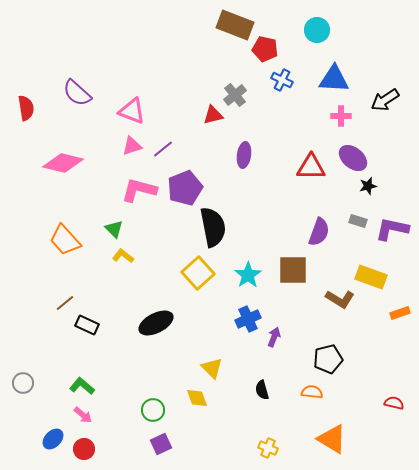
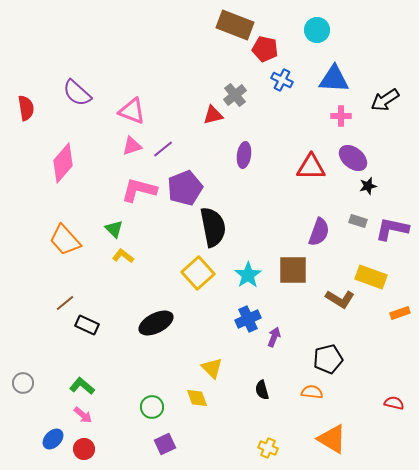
pink diamond at (63, 163): rotated 63 degrees counterclockwise
green circle at (153, 410): moved 1 px left, 3 px up
purple square at (161, 444): moved 4 px right
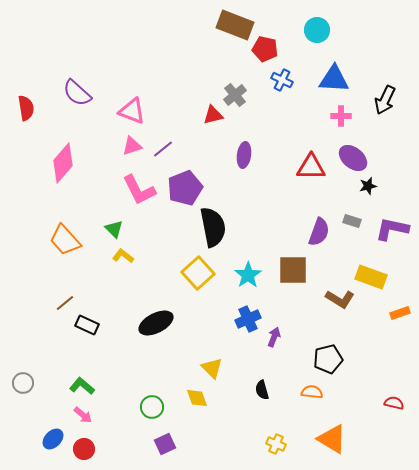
black arrow at (385, 100): rotated 32 degrees counterclockwise
pink L-shape at (139, 190): rotated 132 degrees counterclockwise
gray rectangle at (358, 221): moved 6 px left
yellow cross at (268, 448): moved 8 px right, 4 px up
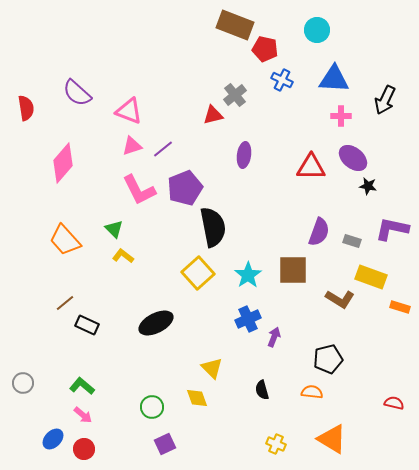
pink triangle at (132, 111): moved 3 px left
black star at (368, 186): rotated 24 degrees clockwise
gray rectangle at (352, 221): moved 20 px down
orange rectangle at (400, 313): moved 6 px up; rotated 36 degrees clockwise
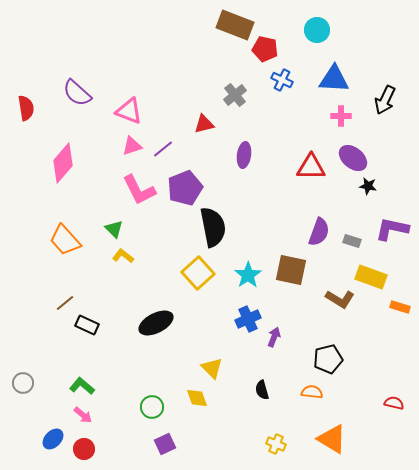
red triangle at (213, 115): moved 9 px left, 9 px down
brown square at (293, 270): moved 2 px left; rotated 12 degrees clockwise
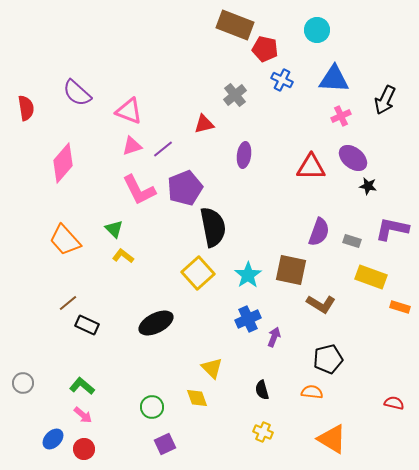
pink cross at (341, 116): rotated 24 degrees counterclockwise
brown L-shape at (340, 299): moved 19 px left, 5 px down
brown line at (65, 303): moved 3 px right
yellow cross at (276, 444): moved 13 px left, 12 px up
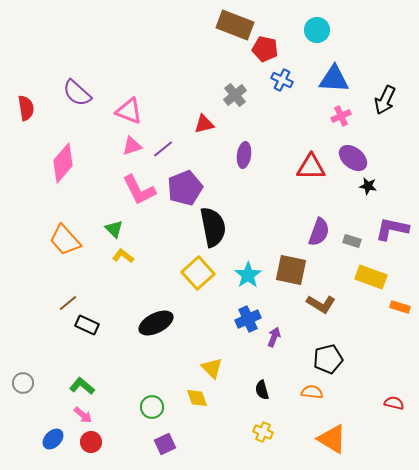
red circle at (84, 449): moved 7 px right, 7 px up
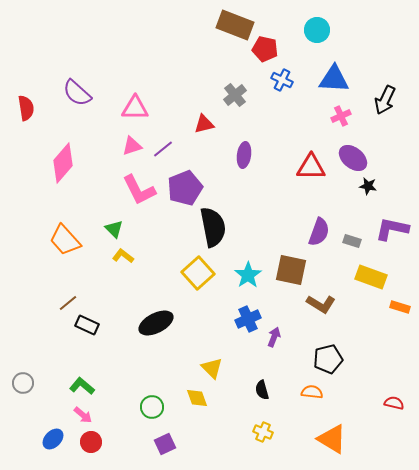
pink triangle at (129, 111): moved 6 px right, 3 px up; rotated 20 degrees counterclockwise
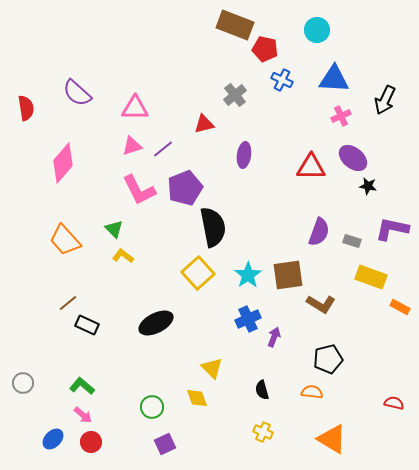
brown square at (291, 270): moved 3 px left, 5 px down; rotated 20 degrees counterclockwise
orange rectangle at (400, 307): rotated 12 degrees clockwise
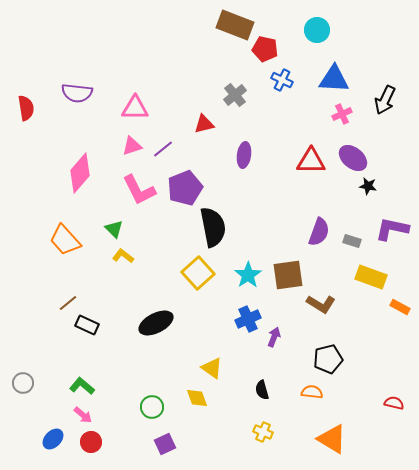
purple semicircle at (77, 93): rotated 36 degrees counterclockwise
pink cross at (341, 116): moved 1 px right, 2 px up
pink diamond at (63, 163): moved 17 px right, 10 px down
red triangle at (311, 167): moved 6 px up
yellow triangle at (212, 368): rotated 10 degrees counterclockwise
